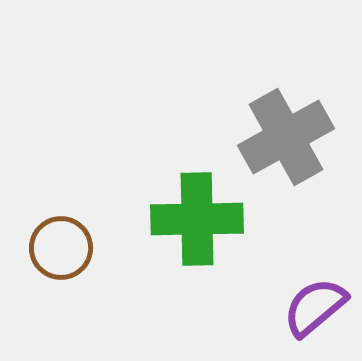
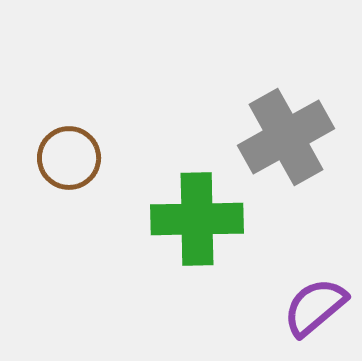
brown circle: moved 8 px right, 90 px up
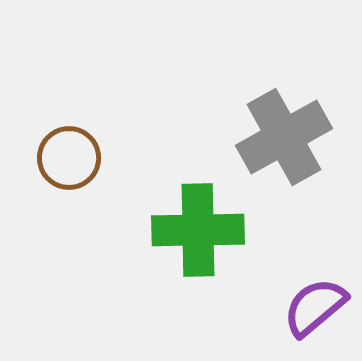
gray cross: moved 2 px left
green cross: moved 1 px right, 11 px down
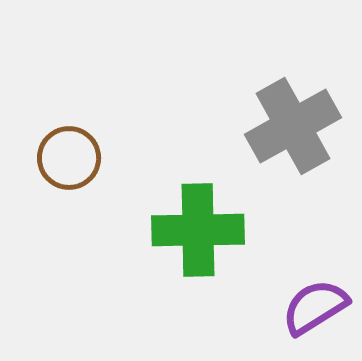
gray cross: moved 9 px right, 11 px up
purple semicircle: rotated 8 degrees clockwise
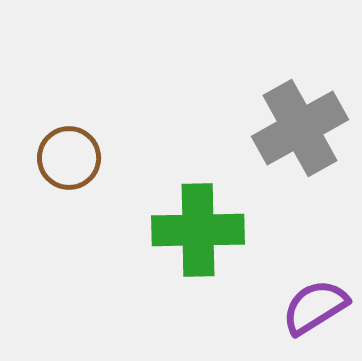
gray cross: moved 7 px right, 2 px down
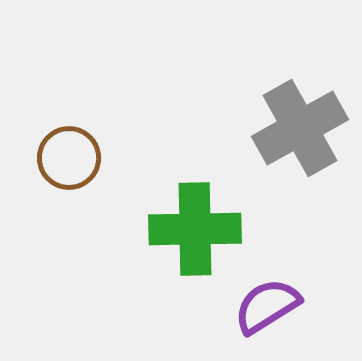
green cross: moved 3 px left, 1 px up
purple semicircle: moved 48 px left, 1 px up
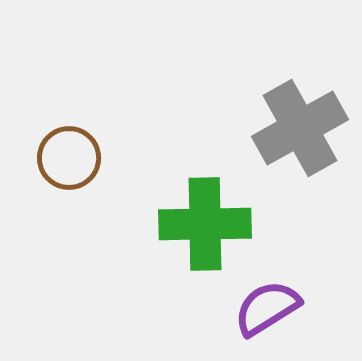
green cross: moved 10 px right, 5 px up
purple semicircle: moved 2 px down
